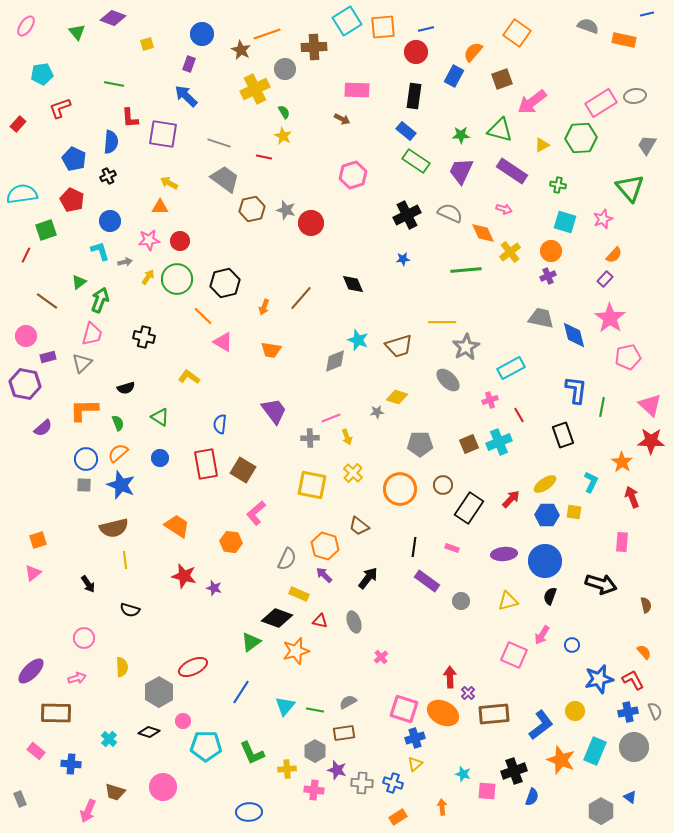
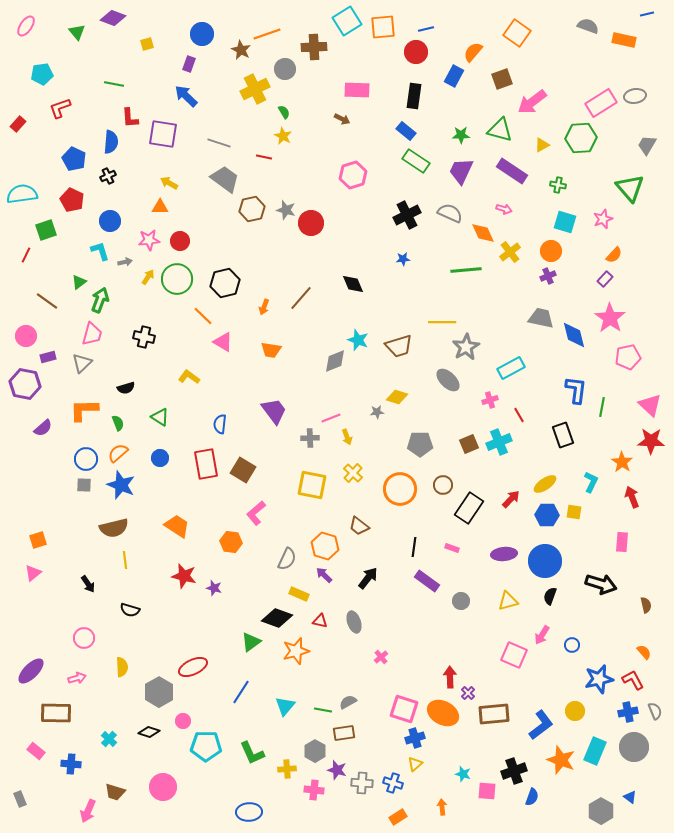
green line at (315, 710): moved 8 px right
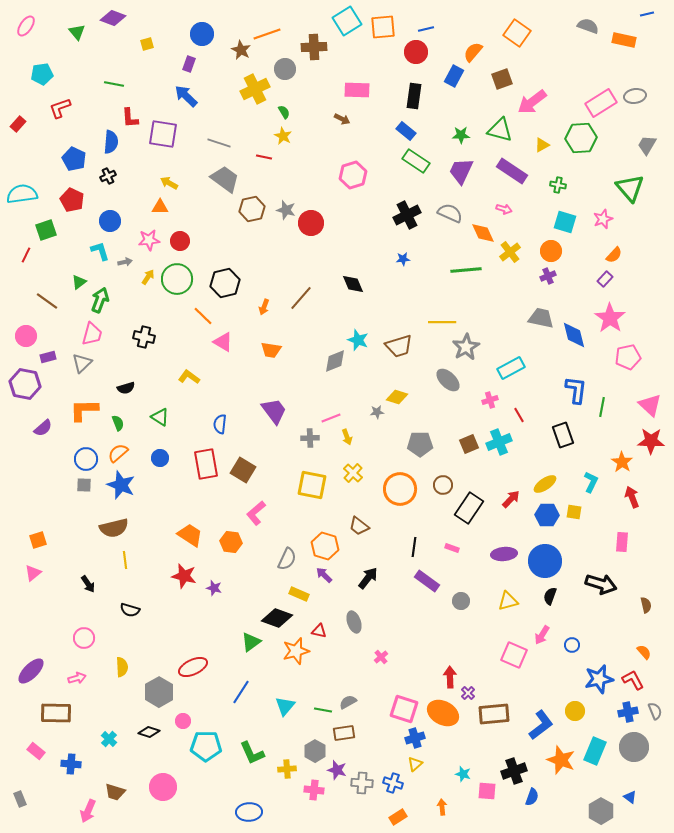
orange trapezoid at (177, 526): moved 13 px right, 9 px down
red triangle at (320, 621): moved 1 px left, 10 px down
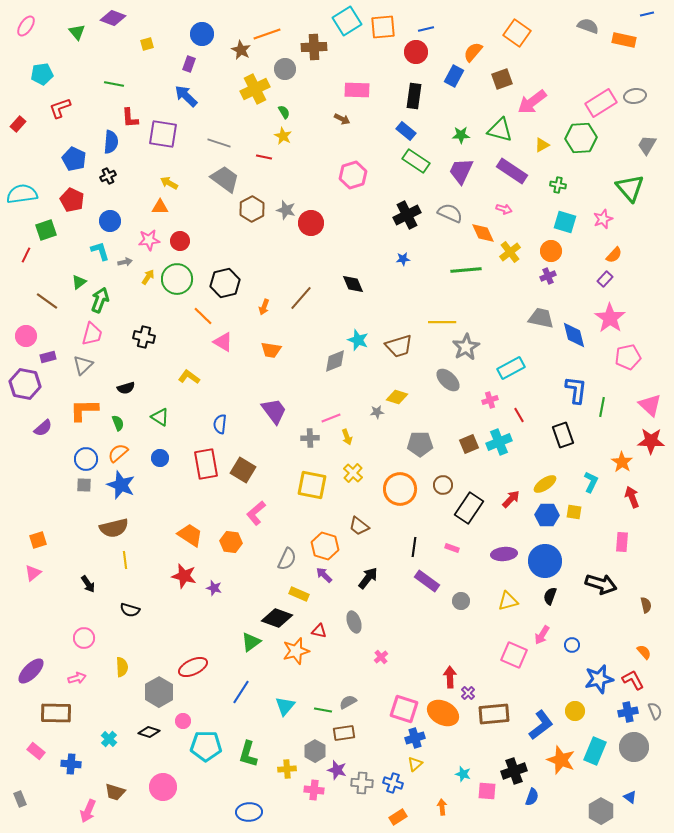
brown hexagon at (252, 209): rotated 15 degrees counterclockwise
gray triangle at (82, 363): moved 1 px right, 2 px down
green L-shape at (252, 753): moved 4 px left, 1 px down; rotated 40 degrees clockwise
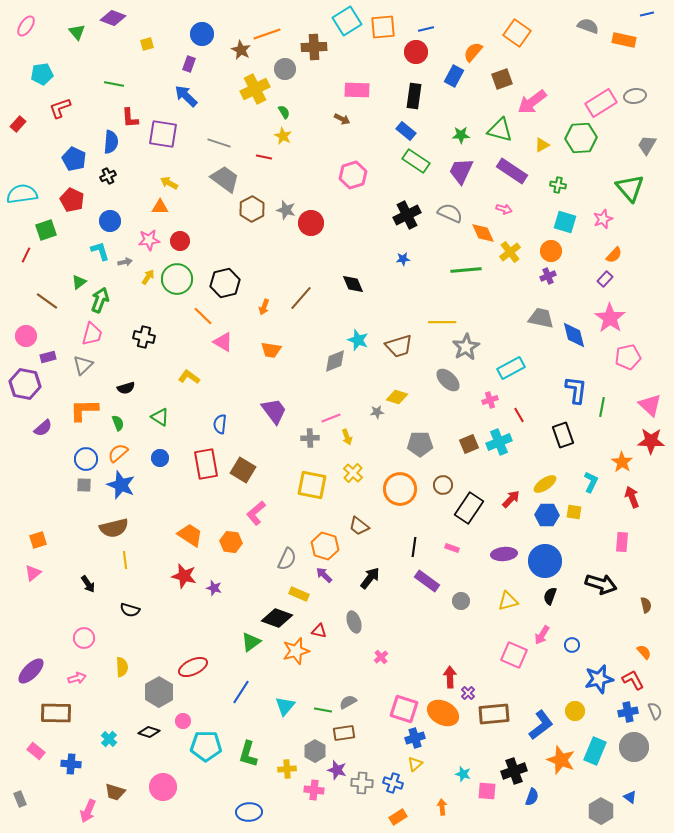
black arrow at (368, 578): moved 2 px right
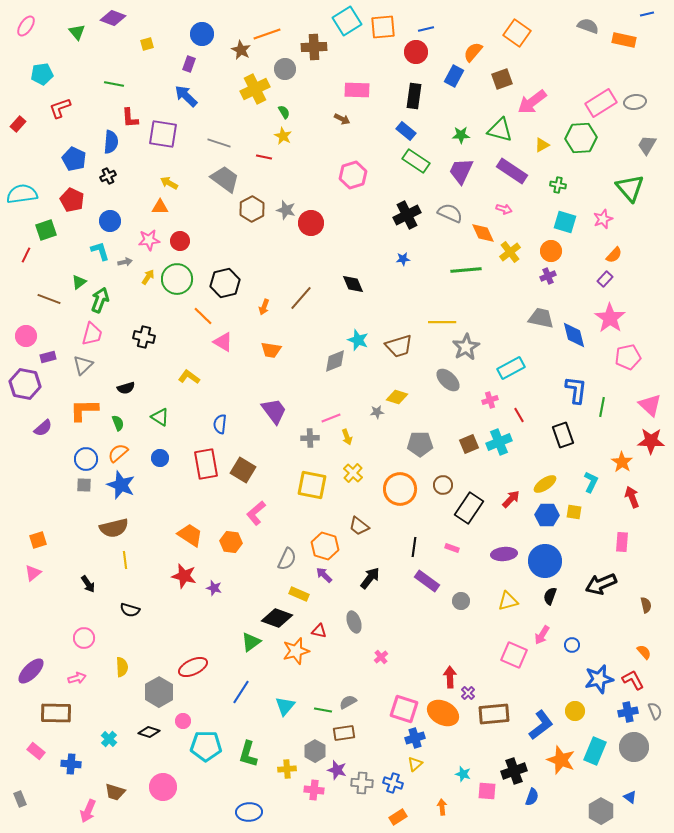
gray ellipse at (635, 96): moved 6 px down
brown line at (47, 301): moved 2 px right, 2 px up; rotated 15 degrees counterclockwise
black arrow at (601, 584): rotated 140 degrees clockwise
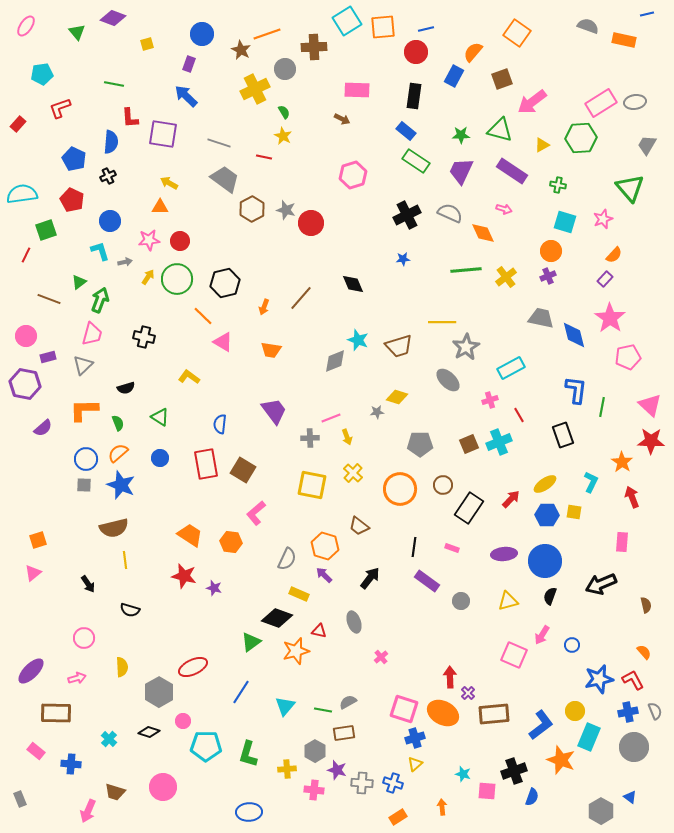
yellow cross at (510, 252): moved 4 px left, 25 px down
cyan rectangle at (595, 751): moved 6 px left, 14 px up
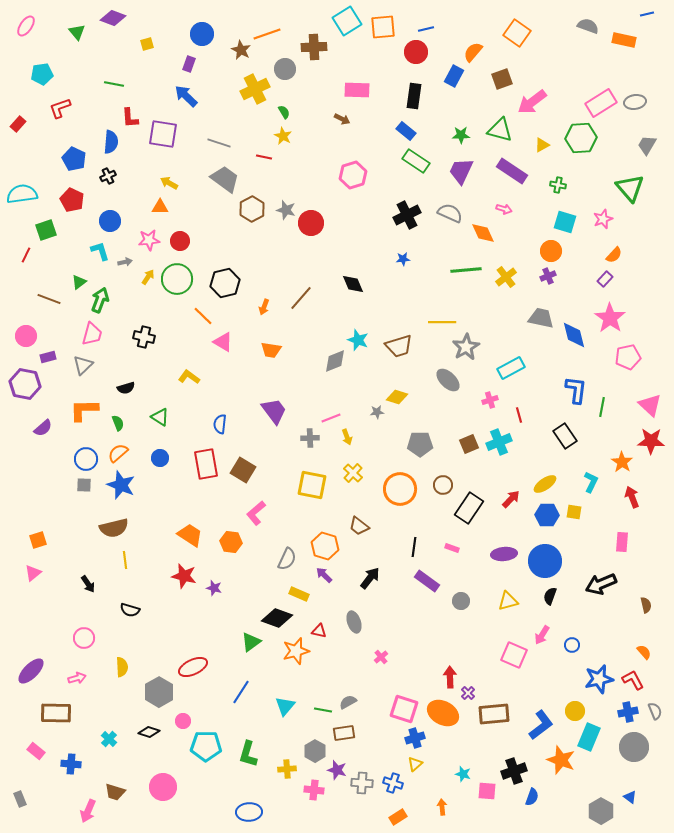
red line at (519, 415): rotated 14 degrees clockwise
black rectangle at (563, 435): moved 2 px right, 1 px down; rotated 15 degrees counterclockwise
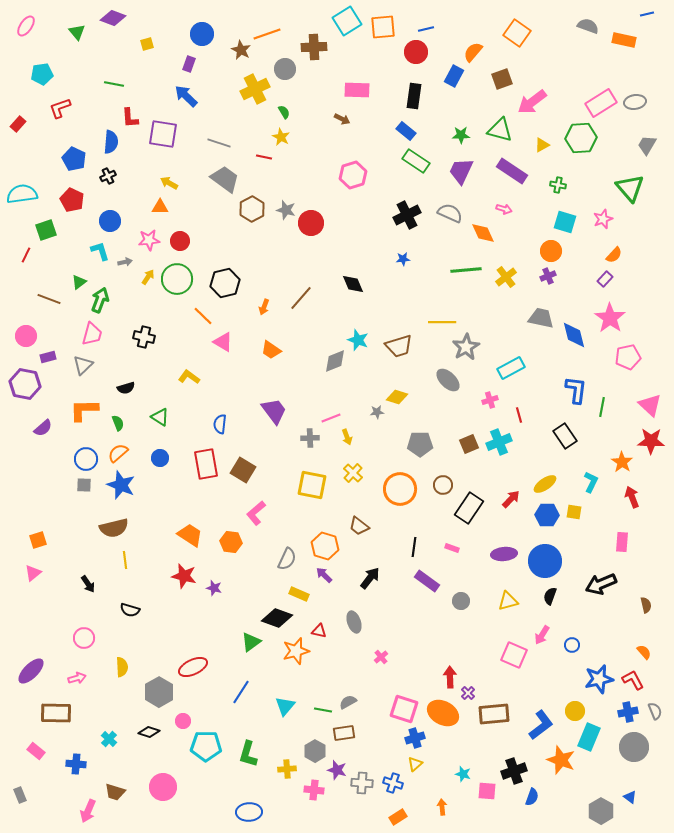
yellow star at (283, 136): moved 2 px left, 1 px down
orange trapezoid at (271, 350): rotated 25 degrees clockwise
blue cross at (71, 764): moved 5 px right
gray rectangle at (20, 799): moved 4 px up
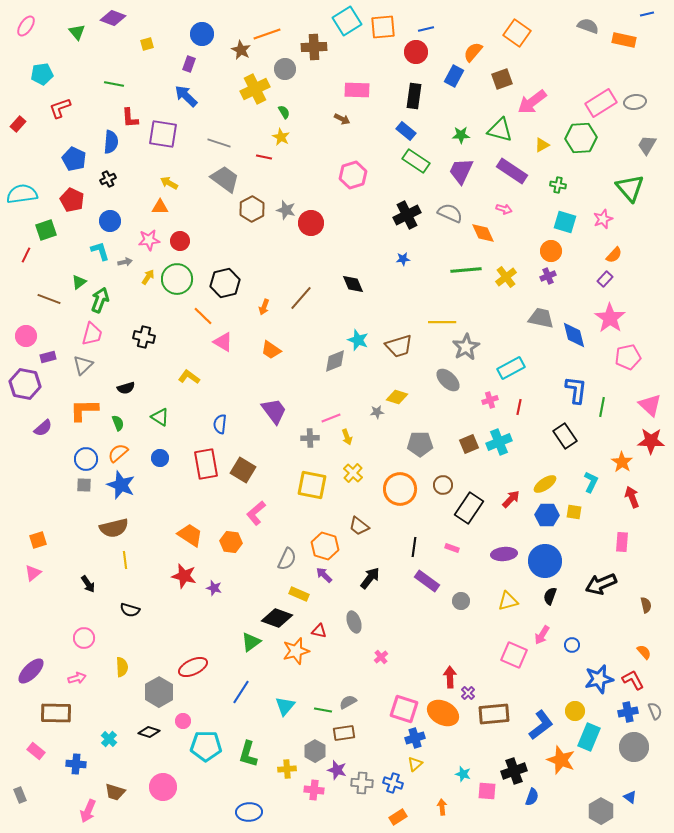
black cross at (108, 176): moved 3 px down
red line at (519, 415): moved 8 px up; rotated 28 degrees clockwise
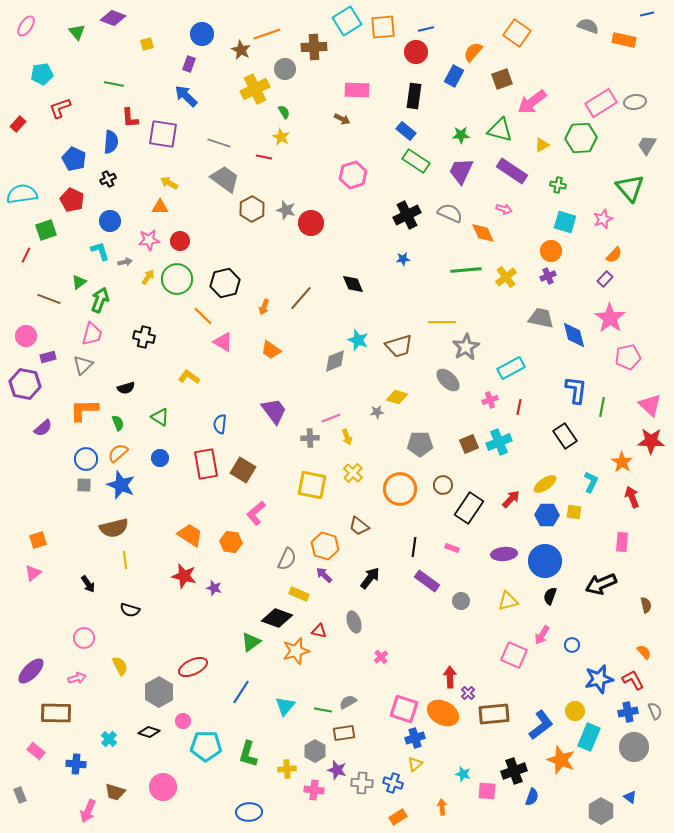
yellow semicircle at (122, 667): moved 2 px left, 1 px up; rotated 24 degrees counterclockwise
